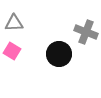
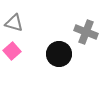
gray triangle: rotated 18 degrees clockwise
pink square: rotated 18 degrees clockwise
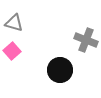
gray cross: moved 8 px down
black circle: moved 1 px right, 16 px down
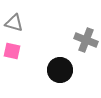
pink square: rotated 36 degrees counterclockwise
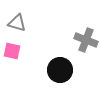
gray triangle: moved 3 px right
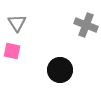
gray triangle: rotated 42 degrees clockwise
gray cross: moved 15 px up
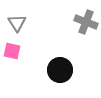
gray cross: moved 3 px up
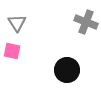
black circle: moved 7 px right
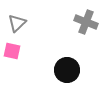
gray triangle: rotated 18 degrees clockwise
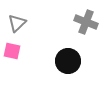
black circle: moved 1 px right, 9 px up
